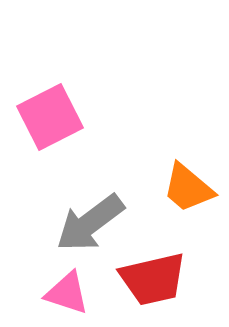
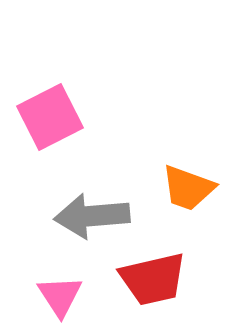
orange trapezoid: rotated 20 degrees counterclockwise
gray arrow: moved 2 px right, 7 px up; rotated 32 degrees clockwise
pink triangle: moved 7 px left, 3 px down; rotated 39 degrees clockwise
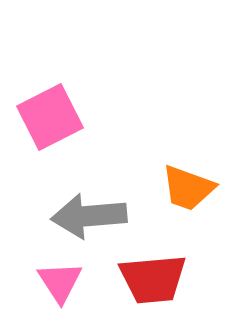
gray arrow: moved 3 px left
red trapezoid: rotated 8 degrees clockwise
pink triangle: moved 14 px up
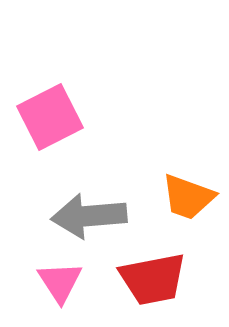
orange trapezoid: moved 9 px down
red trapezoid: rotated 6 degrees counterclockwise
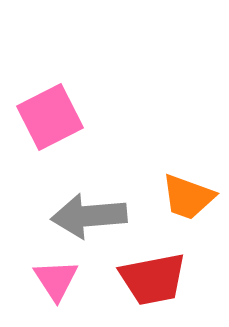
pink triangle: moved 4 px left, 2 px up
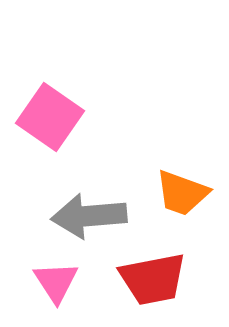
pink square: rotated 28 degrees counterclockwise
orange trapezoid: moved 6 px left, 4 px up
pink triangle: moved 2 px down
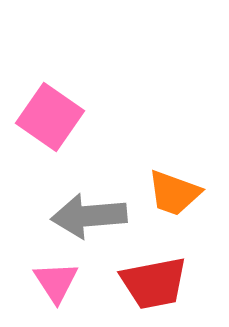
orange trapezoid: moved 8 px left
red trapezoid: moved 1 px right, 4 px down
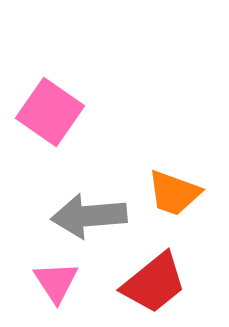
pink square: moved 5 px up
red trapezoid: rotated 28 degrees counterclockwise
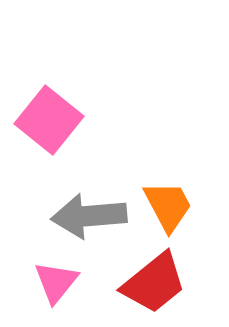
pink square: moved 1 px left, 8 px down; rotated 4 degrees clockwise
orange trapezoid: moved 6 px left, 13 px down; rotated 138 degrees counterclockwise
pink triangle: rotated 12 degrees clockwise
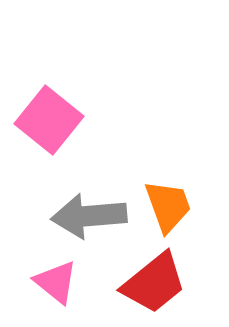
orange trapezoid: rotated 8 degrees clockwise
pink triangle: rotated 30 degrees counterclockwise
